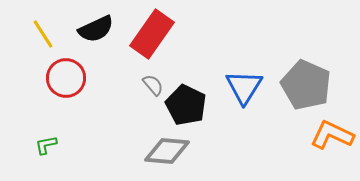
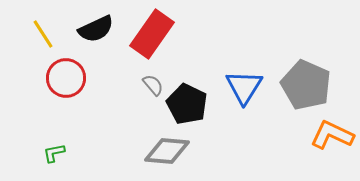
black pentagon: moved 1 px right, 1 px up
green L-shape: moved 8 px right, 8 px down
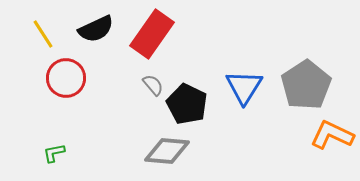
gray pentagon: rotated 15 degrees clockwise
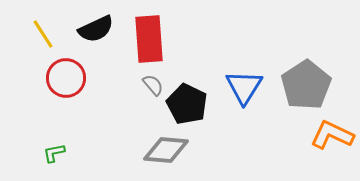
red rectangle: moved 3 px left, 5 px down; rotated 39 degrees counterclockwise
gray diamond: moved 1 px left, 1 px up
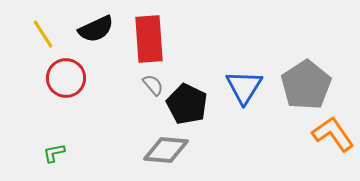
orange L-shape: moved 1 px right, 1 px up; rotated 30 degrees clockwise
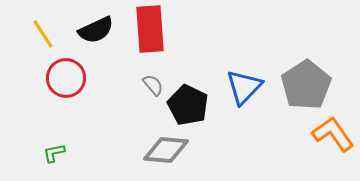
black semicircle: moved 1 px down
red rectangle: moved 1 px right, 10 px up
blue triangle: rotated 12 degrees clockwise
black pentagon: moved 1 px right, 1 px down
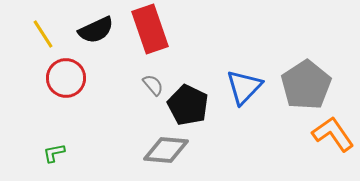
red rectangle: rotated 15 degrees counterclockwise
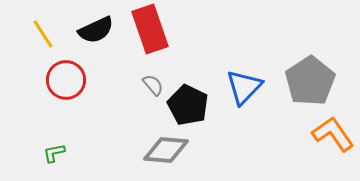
red circle: moved 2 px down
gray pentagon: moved 4 px right, 4 px up
